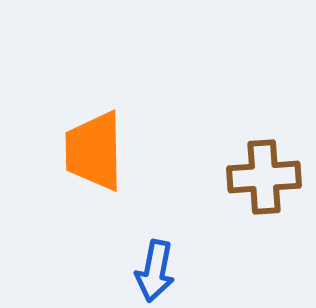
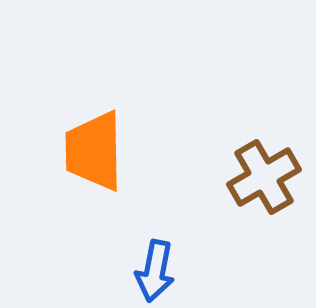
brown cross: rotated 26 degrees counterclockwise
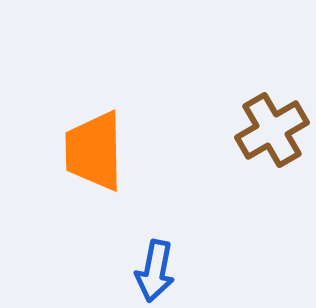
brown cross: moved 8 px right, 47 px up
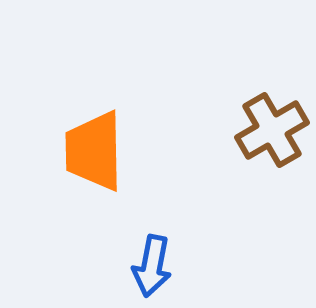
blue arrow: moved 3 px left, 5 px up
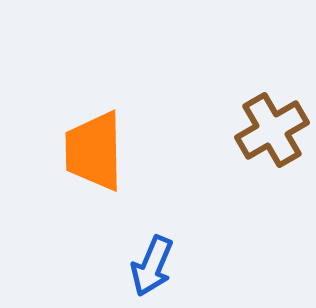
blue arrow: rotated 12 degrees clockwise
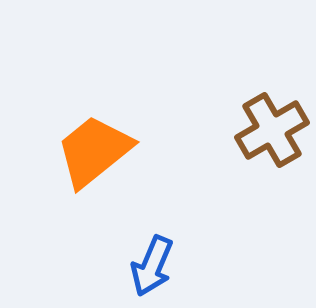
orange trapezoid: rotated 52 degrees clockwise
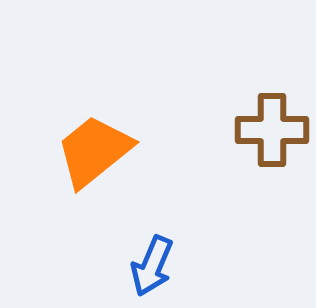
brown cross: rotated 30 degrees clockwise
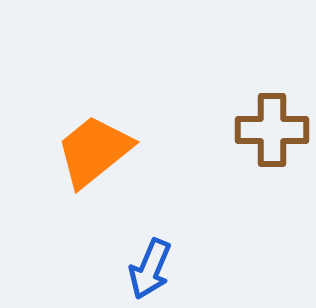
blue arrow: moved 2 px left, 3 px down
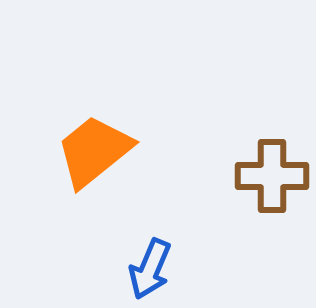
brown cross: moved 46 px down
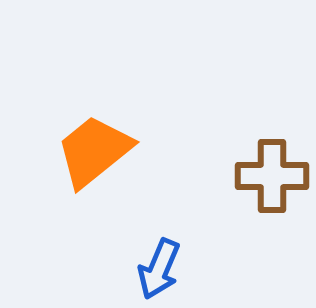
blue arrow: moved 9 px right
